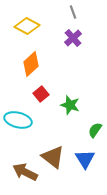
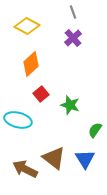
brown triangle: moved 1 px right, 1 px down
brown arrow: moved 3 px up
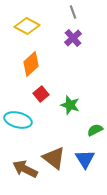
green semicircle: rotated 28 degrees clockwise
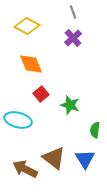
orange diamond: rotated 70 degrees counterclockwise
green semicircle: rotated 56 degrees counterclockwise
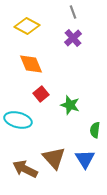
brown triangle: rotated 10 degrees clockwise
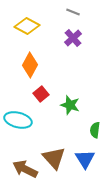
gray line: rotated 48 degrees counterclockwise
orange diamond: moved 1 px left, 1 px down; rotated 50 degrees clockwise
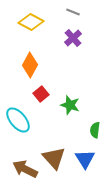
yellow diamond: moved 4 px right, 4 px up
cyan ellipse: rotated 36 degrees clockwise
